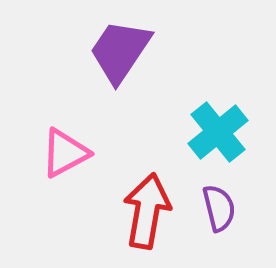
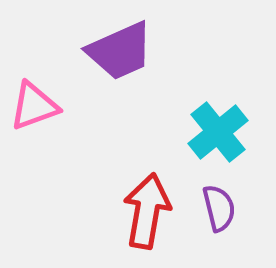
purple trapezoid: rotated 148 degrees counterclockwise
pink triangle: moved 31 px left, 47 px up; rotated 8 degrees clockwise
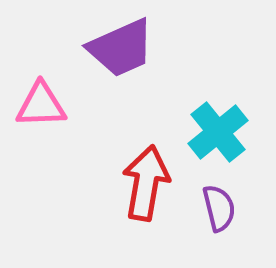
purple trapezoid: moved 1 px right, 3 px up
pink triangle: moved 7 px right, 1 px up; rotated 18 degrees clockwise
red arrow: moved 1 px left, 28 px up
